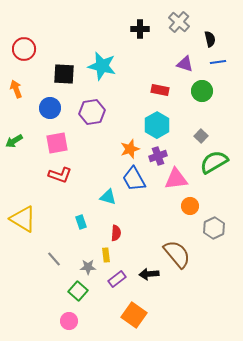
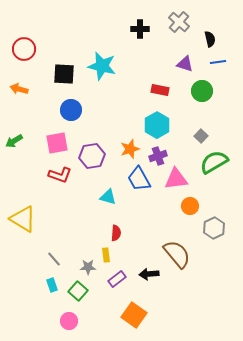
orange arrow: moved 3 px right; rotated 54 degrees counterclockwise
blue circle: moved 21 px right, 2 px down
purple hexagon: moved 44 px down
blue trapezoid: moved 5 px right
cyan rectangle: moved 29 px left, 63 px down
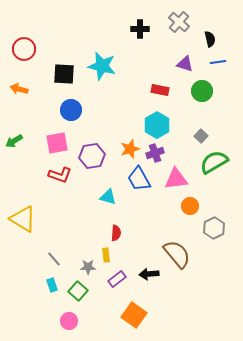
purple cross: moved 3 px left, 3 px up
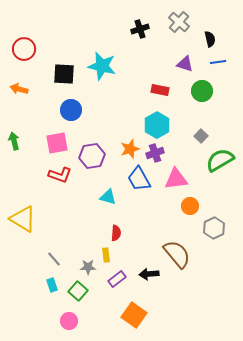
black cross: rotated 18 degrees counterclockwise
green arrow: rotated 108 degrees clockwise
green semicircle: moved 6 px right, 2 px up
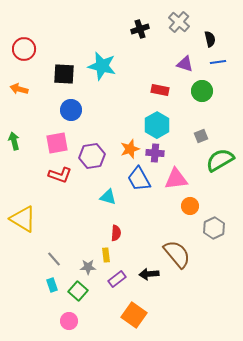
gray square: rotated 24 degrees clockwise
purple cross: rotated 24 degrees clockwise
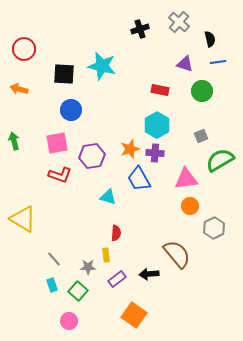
pink triangle: moved 10 px right
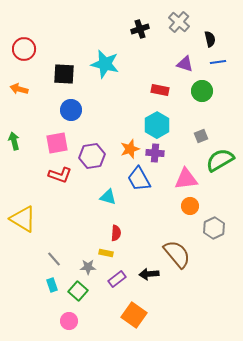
cyan star: moved 3 px right, 2 px up
yellow rectangle: moved 2 px up; rotated 72 degrees counterclockwise
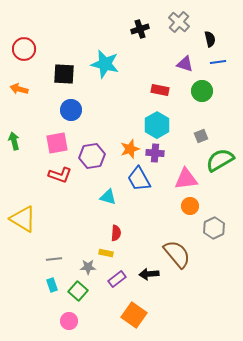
gray line: rotated 56 degrees counterclockwise
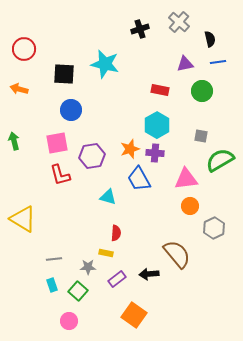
purple triangle: rotated 30 degrees counterclockwise
gray square: rotated 32 degrees clockwise
red L-shape: rotated 55 degrees clockwise
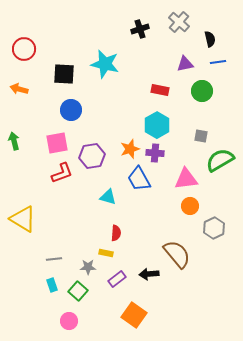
red L-shape: moved 2 px right, 2 px up; rotated 95 degrees counterclockwise
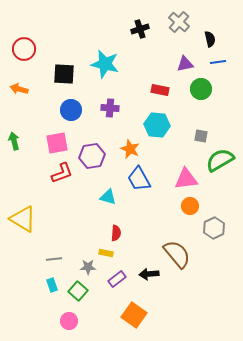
green circle: moved 1 px left, 2 px up
cyan hexagon: rotated 25 degrees counterclockwise
orange star: rotated 30 degrees counterclockwise
purple cross: moved 45 px left, 45 px up
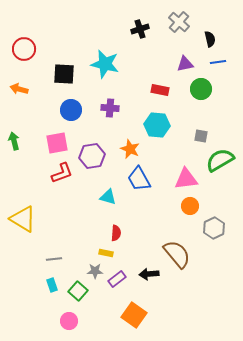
gray star: moved 7 px right, 4 px down
